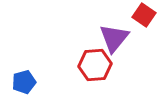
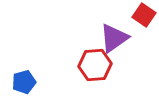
purple triangle: rotated 16 degrees clockwise
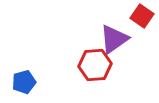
red square: moved 2 px left, 1 px down
purple triangle: moved 1 px down
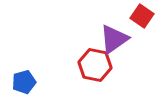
red hexagon: rotated 16 degrees clockwise
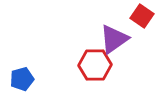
red hexagon: rotated 12 degrees counterclockwise
blue pentagon: moved 2 px left, 3 px up
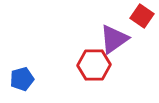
red hexagon: moved 1 px left
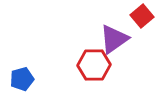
red square: rotated 15 degrees clockwise
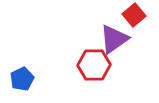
red square: moved 8 px left, 1 px up
blue pentagon: rotated 10 degrees counterclockwise
